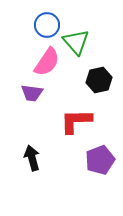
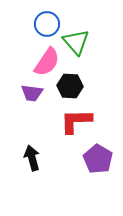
blue circle: moved 1 px up
black hexagon: moved 29 px left, 6 px down; rotated 15 degrees clockwise
purple pentagon: moved 2 px left, 1 px up; rotated 20 degrees counterclockwise
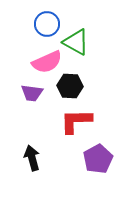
green triangle: rotated 20 degrees counterclockwise
pink semicircle: rotated 32 degrees clockwise
purple pentagon: rotated 12 degrees clockwise
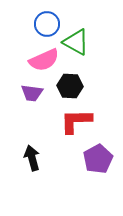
pink semicircle: moved 3 px left, 2 px up
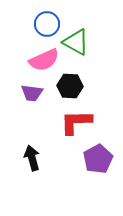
red L-shape: moved 1 px down
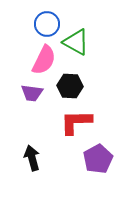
pink semicircle: rotated 40 degrees counterclockwise
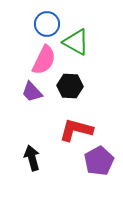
purple trapezoid: moved 1 px up; rotated 40 degrees clockwise
red L-shape: moved 8 px down; rotated 16 degrees clockwise
purple pentagon: moved 1 px right, 2 px down
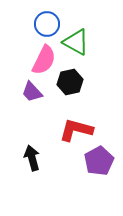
black hexagon: moved 4 px up; rotated 15 degrees counterclockwise
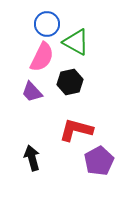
pink semicircle: moved 2 px left, 3 px up
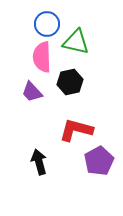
green triangle: rotated 16 degrees counterclockwise
pink semicircle: rotated 152 degrees clockwise
black arrow: moved 7 px right, 4 px down
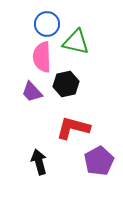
black hexagon: moved 4 px left, 2 px down
red L-shape: moved 3 px left, 2 px up
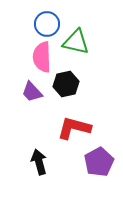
red L-shape: moved 1 px right
purple pentagon: moved 1 px down
